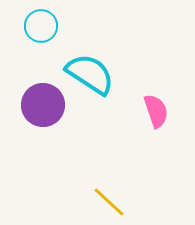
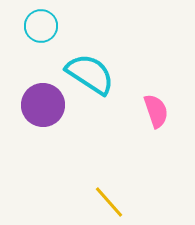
yellow line: rotated 6 degrees clockwise
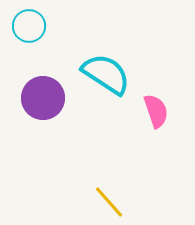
cyan circle: moved 12 px left
cyan semicircle: moved 16 px right
purple circle: moved 7 px up
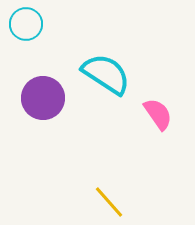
cyan circle: moved 3 px left, 2 px up
pink semicircle: moved 2 px right, 3 px down; rotated 16 degrees counterclockwise
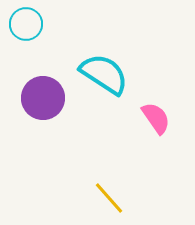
cyan semicircle: moved 2 px left
pink semicircle: moved 2 px left, 4 px down
yellow line: moved 4 px up
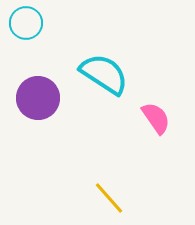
cyan circle: moved 1 px up
purple circle: moved 5 px left
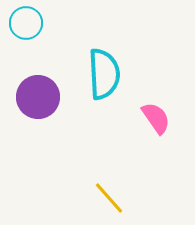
cyan semicircle: rotated 54 degrees clockwise
purple circle: moved 1 px up
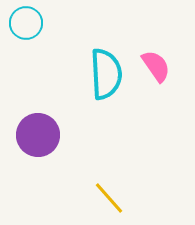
cyan semicircle: moved 2 px right
purple circle: moved 38 px down
pink semicircle: moved 52 px up
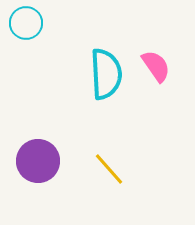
purple circle: moved 26 px down
yellow line: moved 29 px up
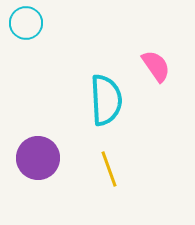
cyan semicircle: moved 26 px down
purple circle: moved 3 px up
yellow line: rotated 21 degrees clockwise
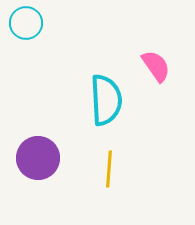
yellow line: rotated 24 degrees clockwise
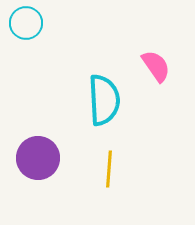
cyan semicircle: moved 2 px left
